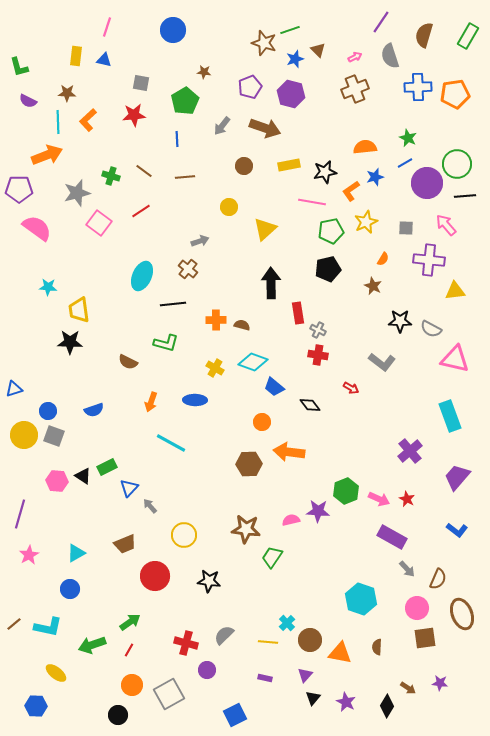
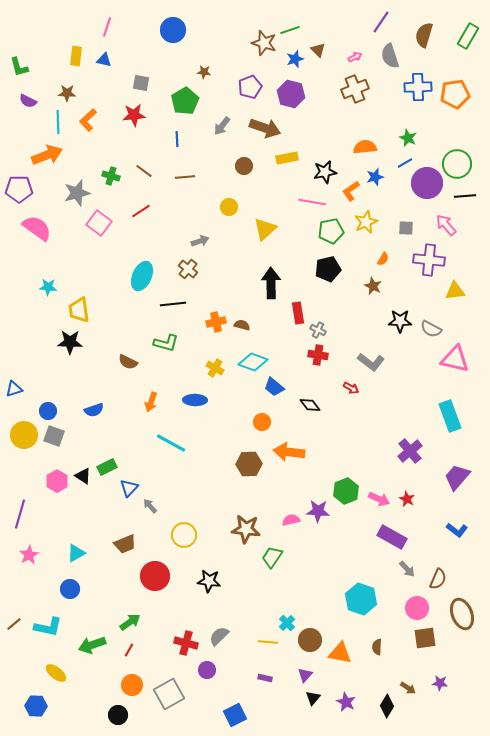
yellow rectangle at (289, 165): moved 2 px left, 7 px up
orange cross at (216, 320): moved 2 px down; rotated 12 degrees counterclockwise
gray L-shape at (382, 362): moved 11 px left
pink hexagon at (57, 481): rotated 25 degrees clockwise
gray semicircle at (224, 635): moved 5 px left, 1 px down
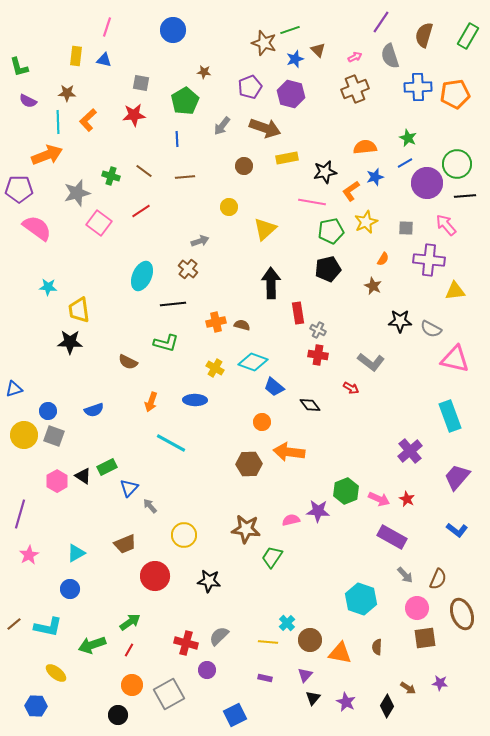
gray arrow at (407, 569): moved 2 px left, 6 px down
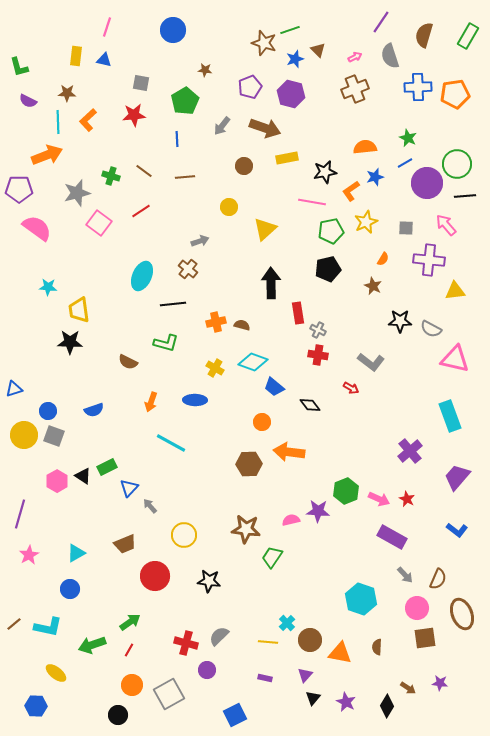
brown star at (204, 72): moved 1 px right, 2 px up
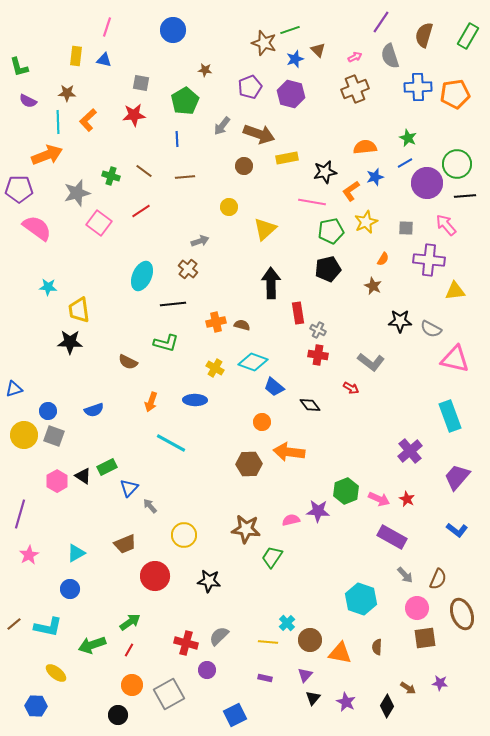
brown arrow at (265, 128): moved 6 px left, 6 px down
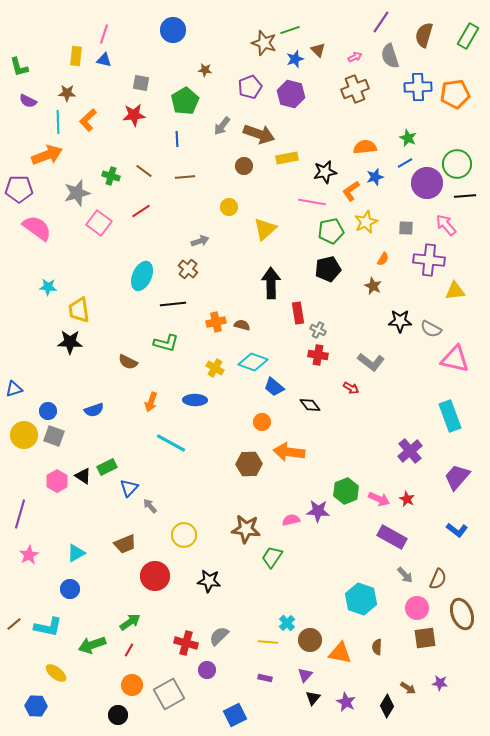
pink line at (107, 27): moved 3 px left, 7 px down
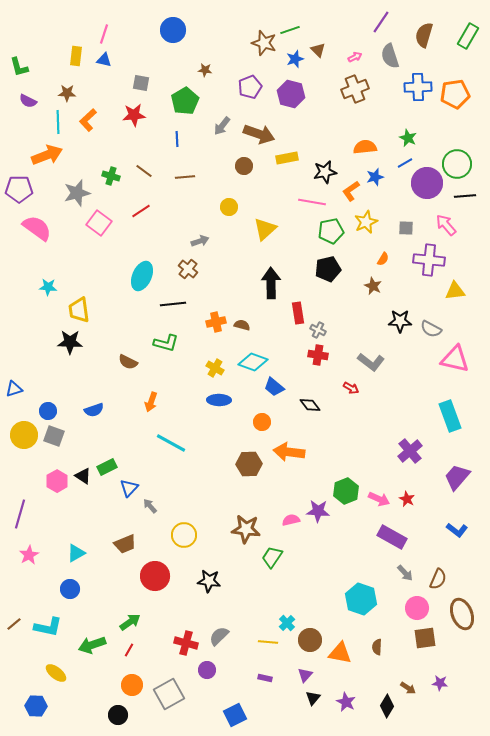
blue ellipse at (195, 400): moved 24 px right
gray arrow at (405, 575): moved 2 px up
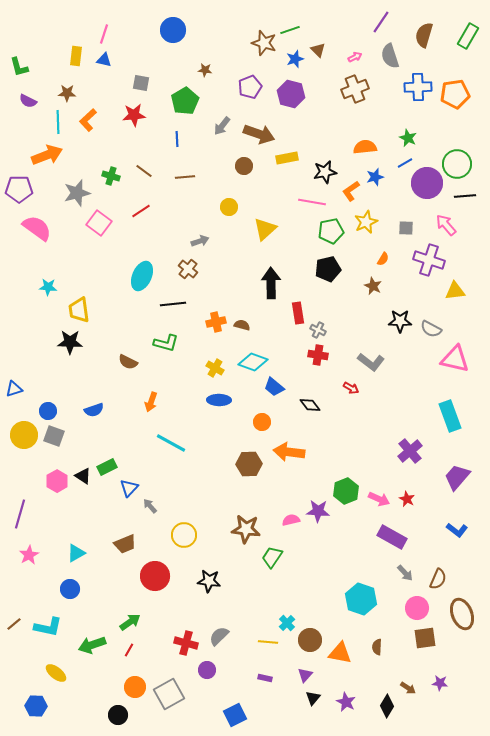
purple cross at (429, 260): rotated 12 degrees clockwise
orange circle at (132, 685): moved 3 px right, 2 px down
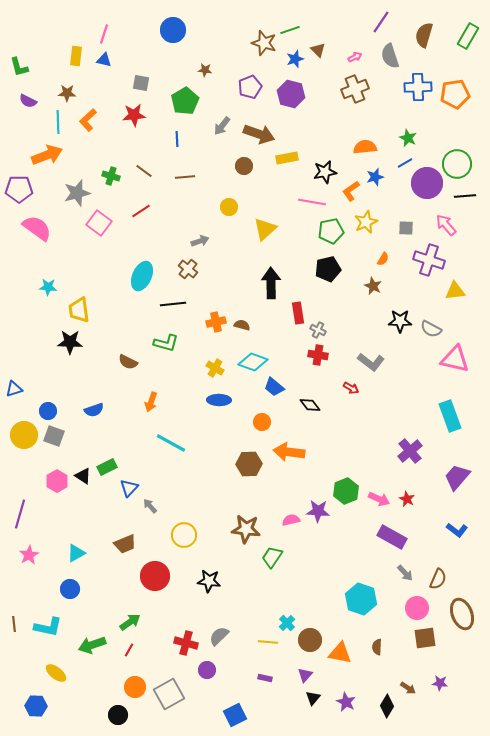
brown line at (14, 624): rotated 56 degrees counterclockwise
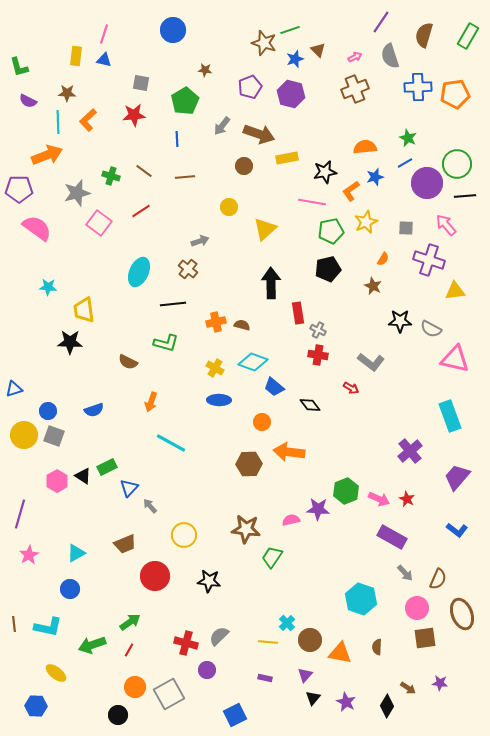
cyan ellipse at (142, 276): moved 3 px left, 4 px up
yellow trapezoid at (79, 310): moved 5 px right
purple star at (318, 511): moved 2 px up
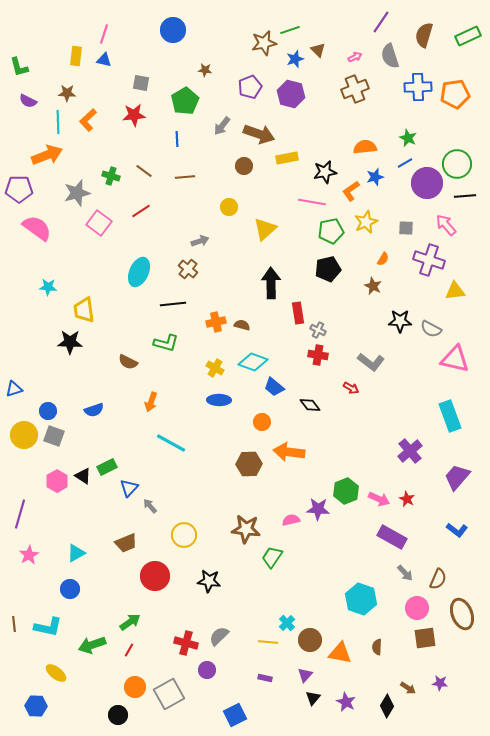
green rectangle at (468, 36): rotated 35 degrees clockwise
brown star at (264, 43): rotated 30 degrees counterclockwise
brown trapezoid at (125, 544): moved 1 px right, 1 px up
